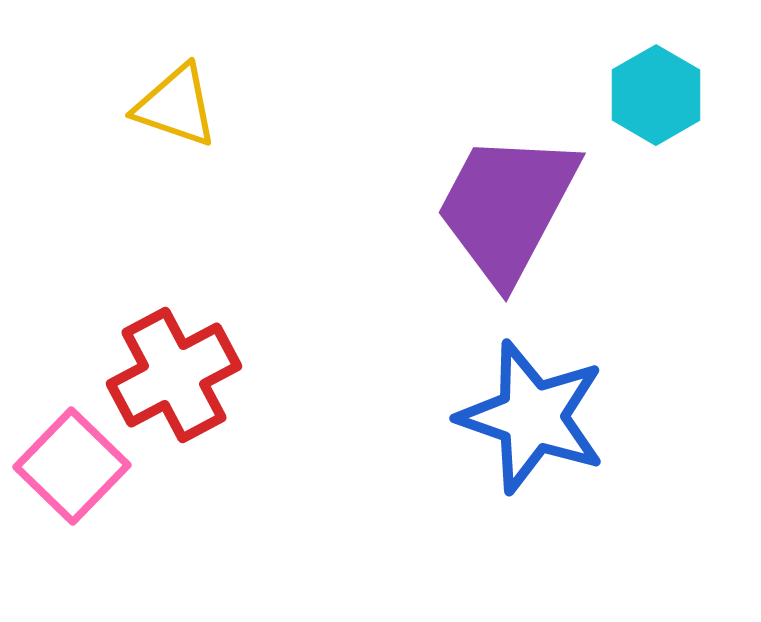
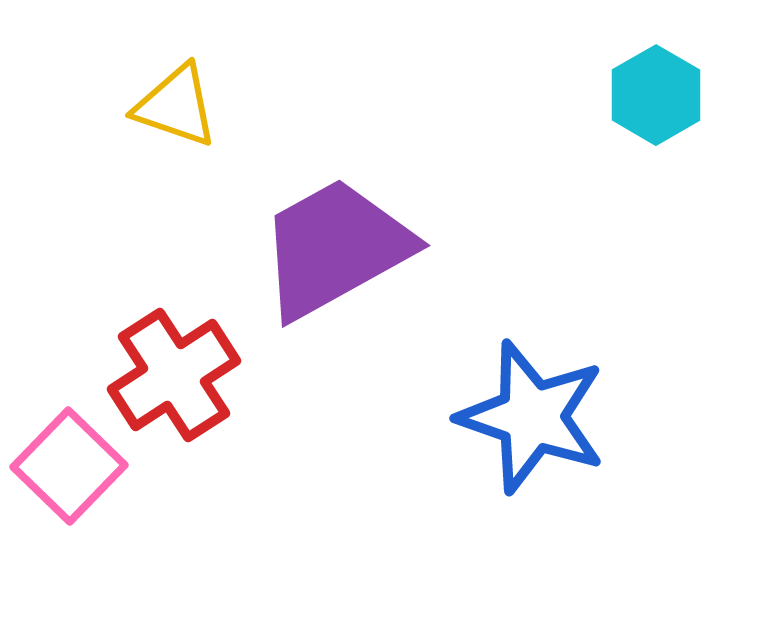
purple trapezoid: moved 172 px left, 41 px down; rotated 33 degrees clockwise
red cross: rotated 5 degrees counterclockwise
pink square: moved 3 px left
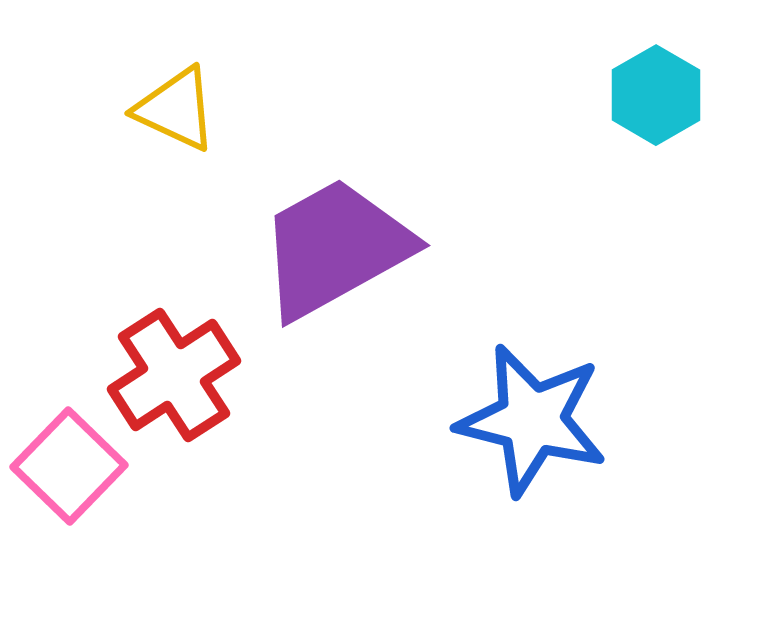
yellow triangle: moved 3 px down; rotated 6 degrees clockwise
blue star: moved 3 px down; rotated 5 degrees counterclockwise
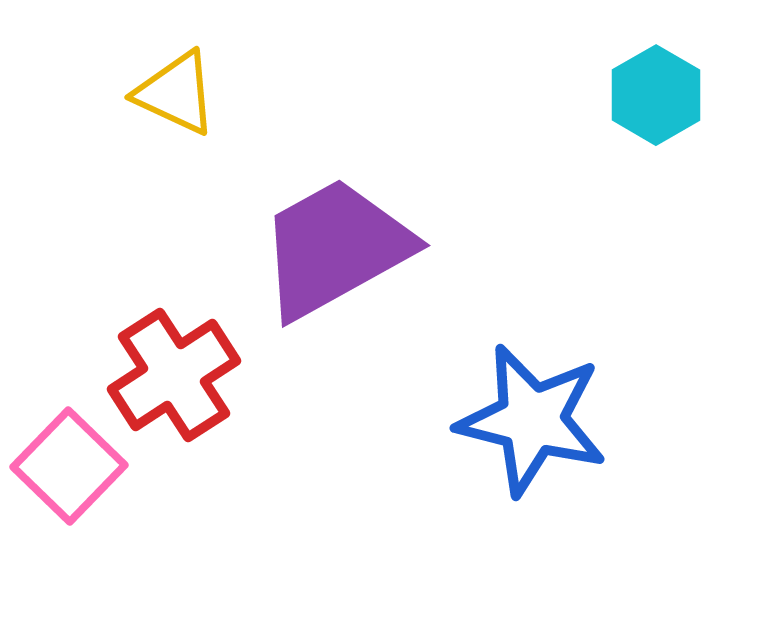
yellow triangle: moved 16 px up
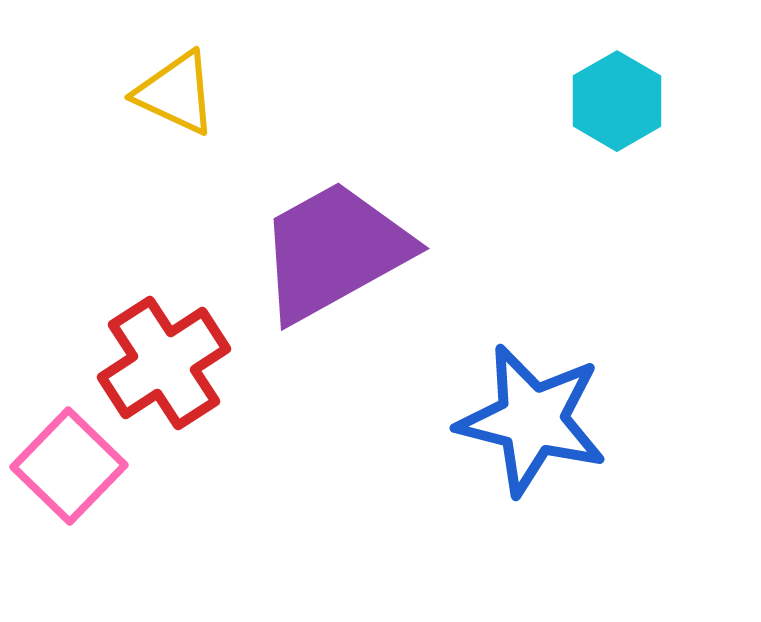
cyan hexagon: moved 39 px left, 6 px down
purple trapezoid: moved 1 px left, 3 px down
red cross: moved 10 px left, 12 px up
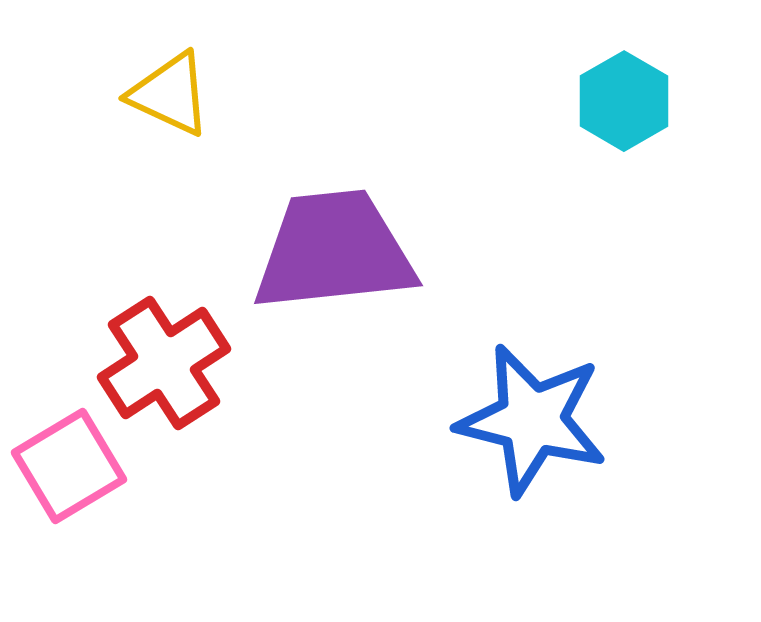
yellow triangle: moved 6 px left, 1 px down
cyan hexagon: moved 7 px right
purple trapezoid: rotated 23 degrees clockwise
pink square: rotated 15 degrees clockwise
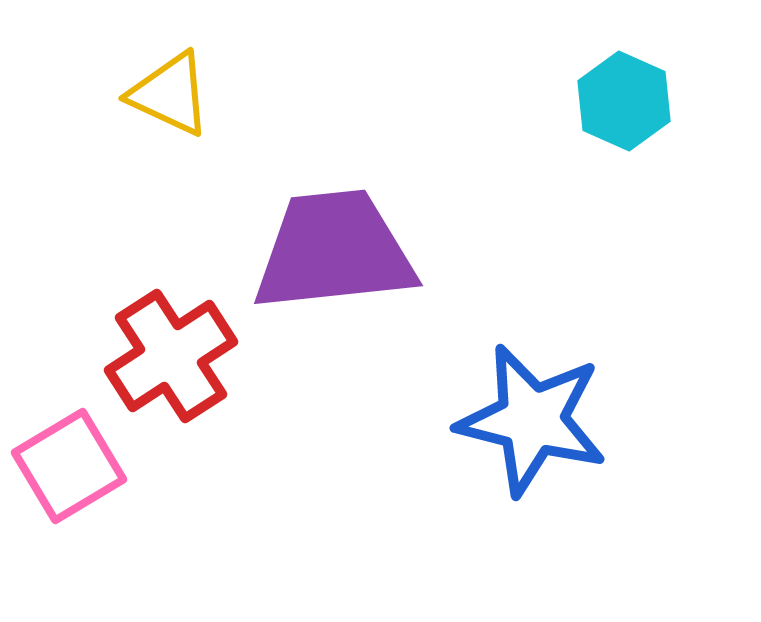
cyan hexagon: rotated 6 degrees counterclockwise
red cross: moved 7 px right, 7 px up
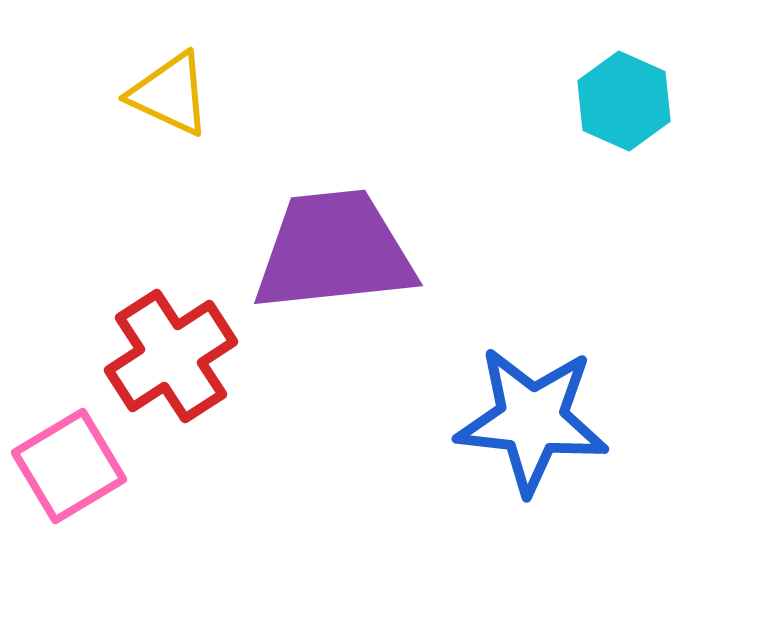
blue star: rotated 8 degrees counterclockwise
